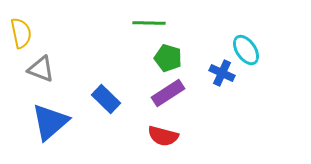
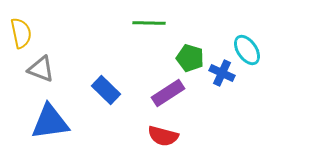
cyan ellipse: moved 1 px right
green pentagon: moved 22 px right
blue rectangle: moved 9 px up
blue triangle: rotated 33 degrees clockwise
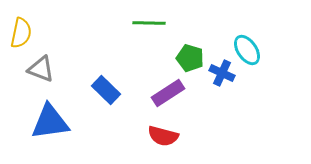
yellow semicircle: rotated 24 degrees clockwise
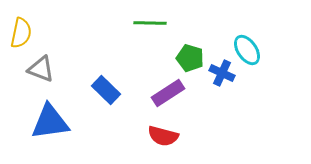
green line: moved 1 px right
